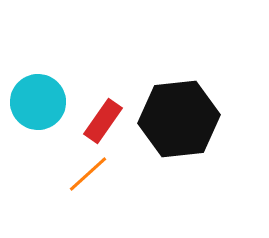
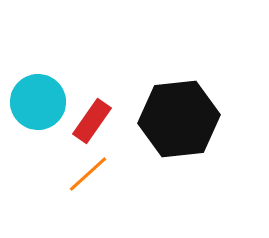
red rectangle: moved 11 px left
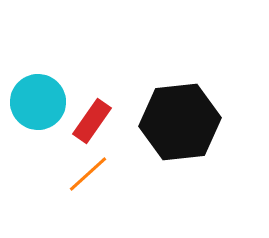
black hexagon: moved 1 px right, 3 px down
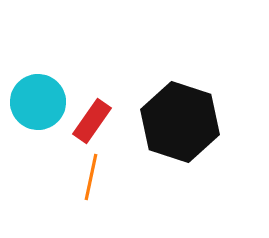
black hexagon: rotated 24 degrees clockwise
orange line: moved 3 px right, 3 px down; rotated 36 degrees counterclockwise
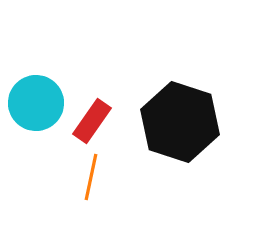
cyan circle: moved 2 px left, 1 px down
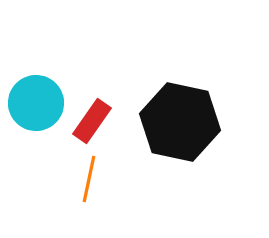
black hexagon: rotated 6 degrees counterclockwise
orange line: moved 2 px left, 2 px down
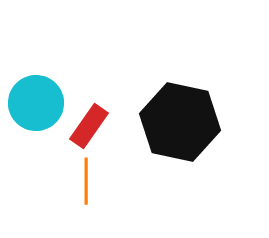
red rectangle: moved 3 px left, 5 px down
orange line: moved 3 px left, 2 px down; rotated 12 degrees counterclockwise
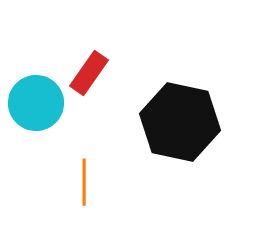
red rectangle: moved 53 px up
orange line: moved 2 px left, 1 px down
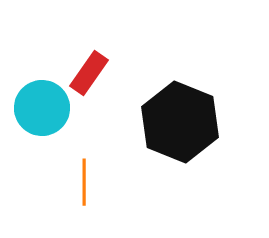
cyan circle: moved 6 px right, 5 px down
black hexagon: rotated 10 degrees clockwise
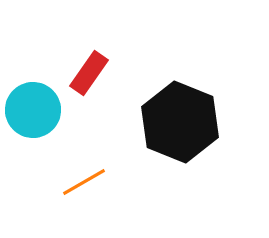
cyan circle: moved 9 px left, 2 px down
orange line: rotated 60 degrees clockwise
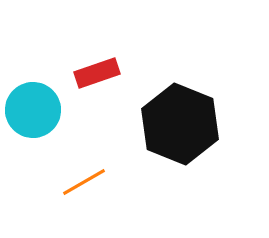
red rectangle: moved 8 px right; rotated 36 degrees clockwise
black hexagon: moved 2 px down
